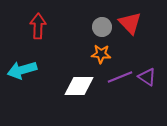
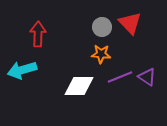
red arrow: moved 8 px down
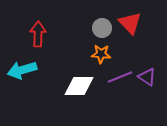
gray circle: moved 1 px down
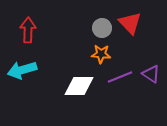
red arrow: moved 10 px left, 4 px up
purple triangle: moved 4 px right, 3 px up
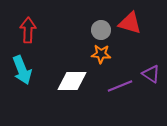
red triangle: rotated 30 degrees counterclockwise
gray circle: moved 1 px left, 2 px down
cyan arrow: rotated 96 degrees counterclockwise
purple line: moved 9 px down
white diamond: moved 7 px left, 5 px up
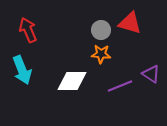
red arrow: rotated 25 degrees counterclockwise
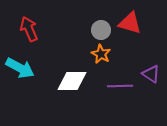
red arrow: moved 1 px right, 1 px up
orange star: rotated 24 degrees clockwise
cyan arrow: moved 2 px left, 2 px up; rotated 40 degrees counterclockwise
purple line: rotated 20 degrees clockwise
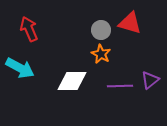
purple triangle: moved 1 px left, 6 px down; rotated 48 degrees clockwise
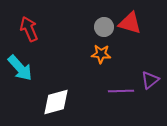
gray circle: moved 3 px right, 3 px up
orange star: rotated 24 degrees counterclockwise
cyan arrow: rotated 20 degrees clockwise
white diamond: moved 16 px left, 21 px down; rotated 16 degrees counterclockwise
purple line: moved 1 px right, 5 px down
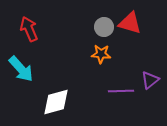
cyan arrow: moved 1 px right, 1 px down
